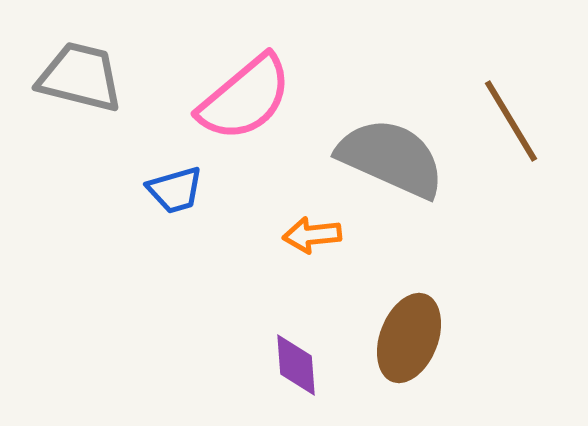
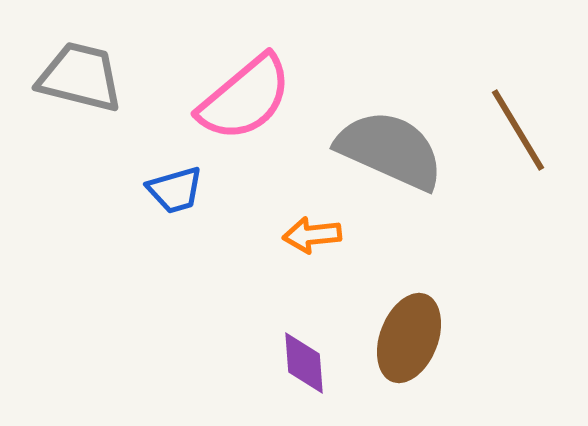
brown line: moved 7 px right, 9 px down
gray semicircle: moved 1 px left, 8 px up
purple diamond: moved 8 px right, 2 px up
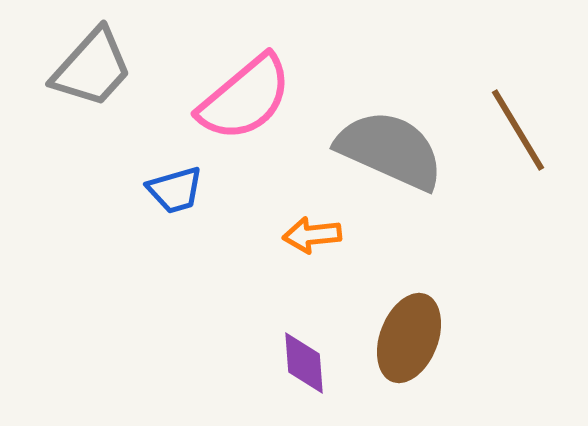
gray trapezoid: moved 12 px right, 9 px up; rotated 118 degrees clockwise
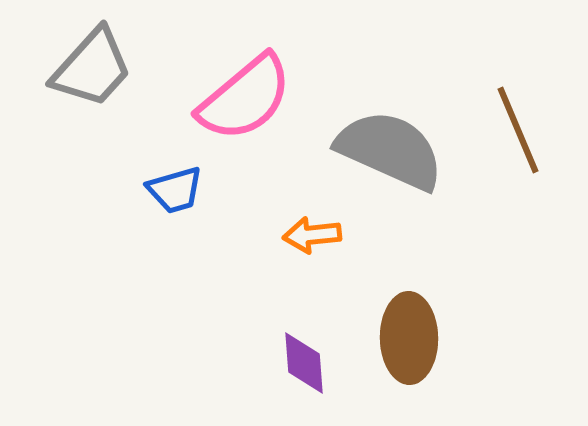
brown line: rotated 8 degrees clockwise
brown ellipse: rotated 22 degrees counterclockwise
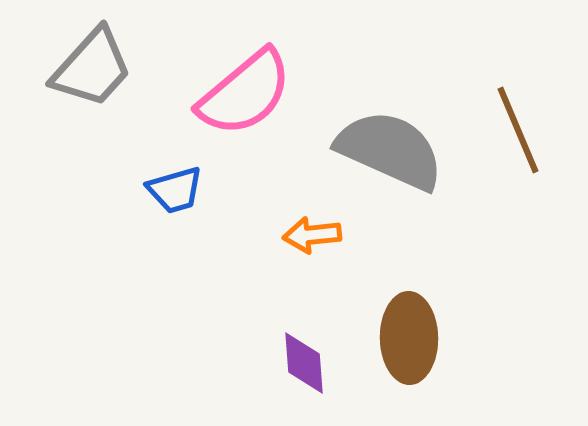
pink semicircle: moved 5 px up
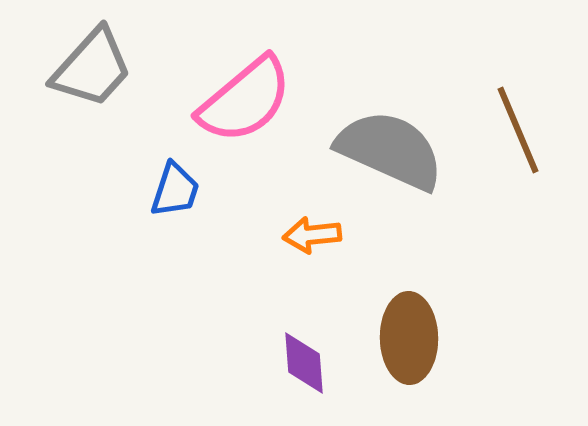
pink semicircle: moved 7 px down
blue trapezoid: rotated 56 degrees counterclockwise
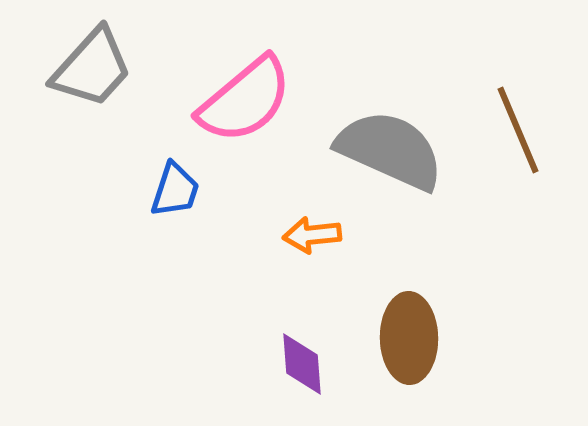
purple diamond: moved 2 px left, 1 px down
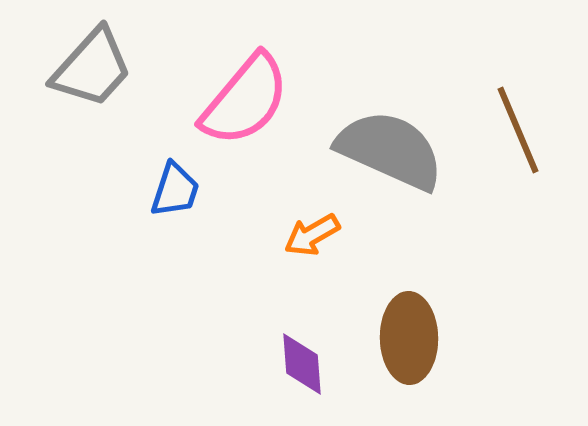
pink semicircle: rotated 10 degrees counterclockwise
orange arrow: rotated 24 degrees counterclockwise
